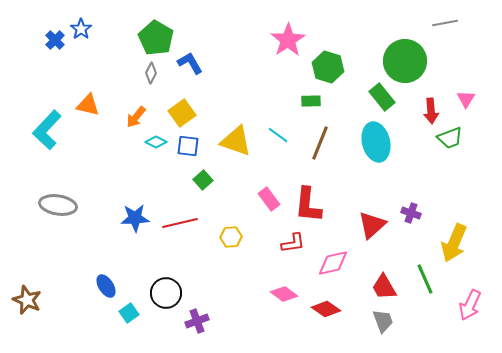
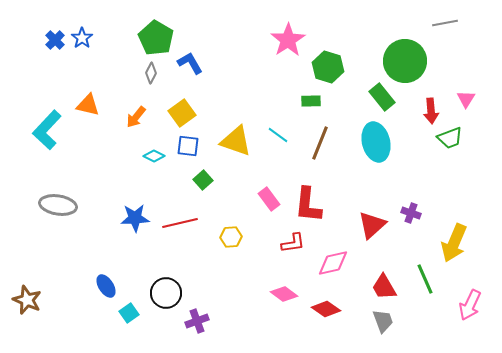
blue star at (81, 29): moved 1 px right, 9 px down
cyan diamond at (156, 142): moved 2 px left, 14 px down
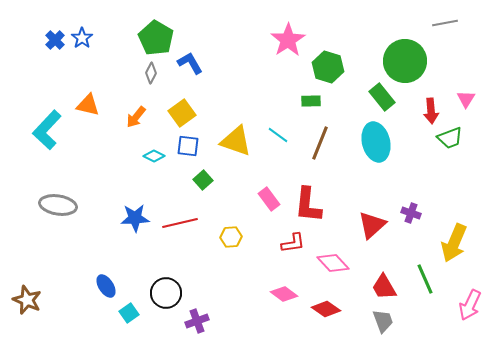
pink diamond at (333, 263): rotated 60 degrees clockwise
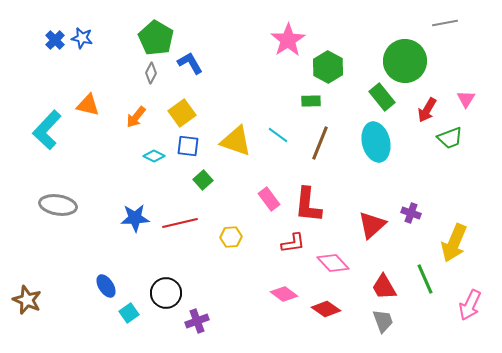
blue star at (82, 38): rotated 25 degrees counterclockwise
green hexagon at (328, 67): rotated 12 degrees clockwise
red arrow at (431, 111): moved 4 px left, 1 px up; rotated 35 degrees clockwise
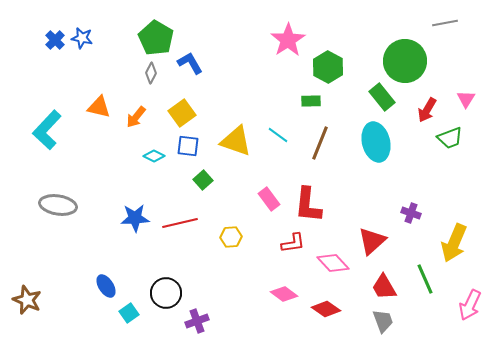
orange triangle at (88, 105): moved 11 px right, 2 px down
red triangle at (372, 225): moved 16 px down
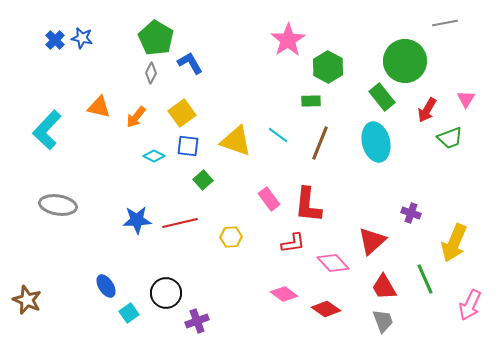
blue star at (135, 218): moved 2 px right, 2 px down
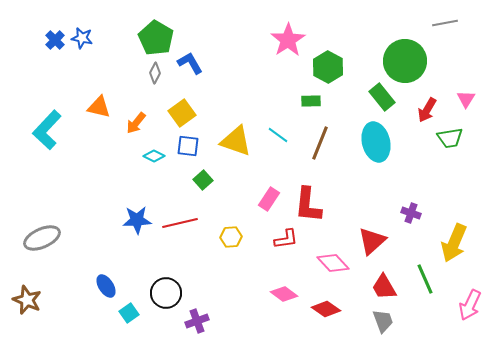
gray diamond at (151, 73): moved 4 px right
orange arrow at (136, 117): moved 6 px down
green trapezoid at (450, 138): rotated 12 degrees clockwise
pink rectangle at (269, 199): rotated 70 degrees clockwise
gray ellipse at (58, 205): moved 16 px left, 33 px down; rotated 33 degrees counterclockwise
red L-shape at (293, 243): moved 7 px left, 4 px up
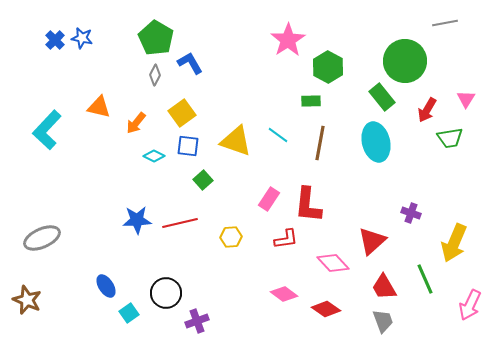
gray diamond at (155, 73): moved 2 px down
brown line at (320, 143): rotated 12 degrees counterclockwise
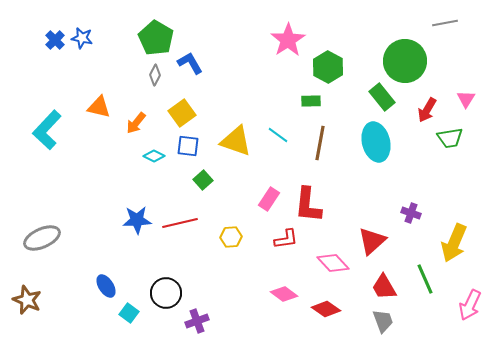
cyan square at (129, 313): rotated 18 degrees counterclockwise
